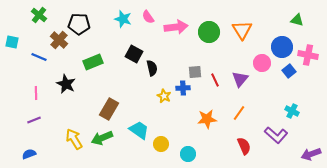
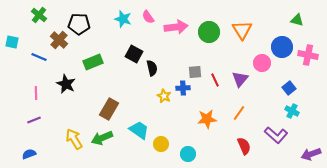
blue square: moved 17 px down
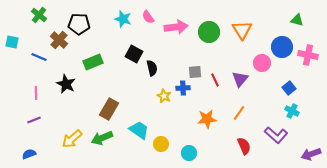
yellow arrow: moved 2 px left; rotated 100 degrees counterclockwise
cyan circle: moved 1 px right, 1 px up
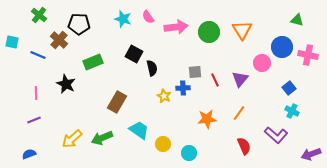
blue line: moved 1 px left, 2 px up
brown rectangle: moved 8 px right, 7 px up
yellow circle: moved 2 px right
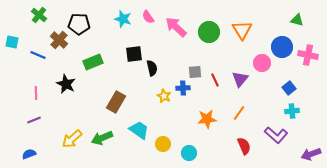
pink arrow: rotated 130 degrees counterclockwise
black square: rotated 36 degrees counterclockwise
brown rectangle: moved 1 px left
cyan cross: rotated 32 degrees counterclockwise
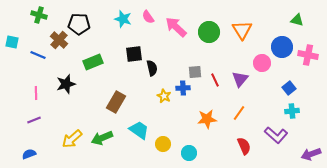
green cross: rotated 21 degrees counterclockwise
black star: rotated 30 degrees clockwise
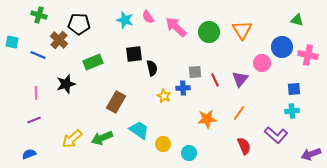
cyan star: moved 2 px right, 1 px down
blue square: moved 5 px right, 1 px down; rotated 32 degrees clockwise
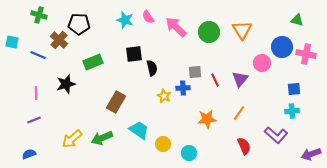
pink cross: moved 2 px left, 1 px up
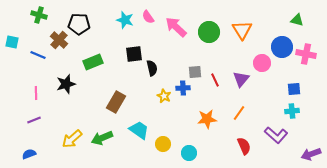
purple triangle: moved 1 px right
